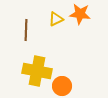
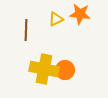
yellow cross: moved 7 px right, 2 px up
orange circle: moved 3 px right, 16 px up
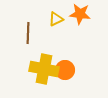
brown line: moved 2 px right, 3 px down
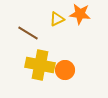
yellow triangle: moved 1 px right
brown line: rotated 60 degrees counterclockwise
yellow cross: moved 4 px left, 4 px up
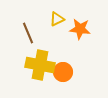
orange star: moved 15 px down
brown line: rotated 35 degrees clockwise
orange circle: moved 2 px left, 2 px down
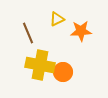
orange star: moved 1 px right, 2 px down; rotated 10 degrees counterclockwise
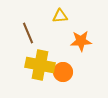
yellow triangle: moved 3 px right, 3 px up; rotated 21 degrees clockwise
orange star: moved 10 px down
